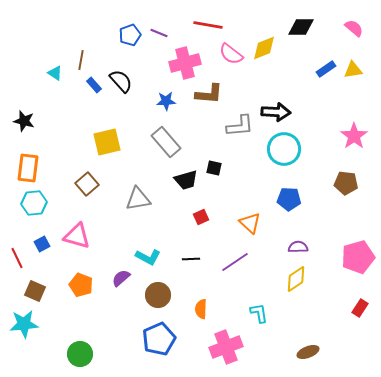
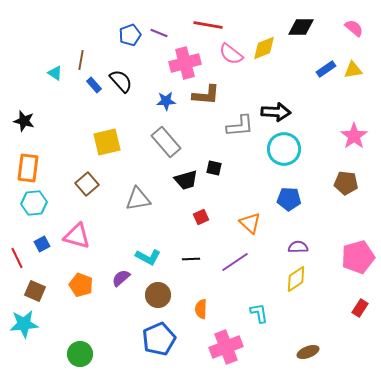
brown L-shape at (209, 94): moved 3 px left, 1 px down
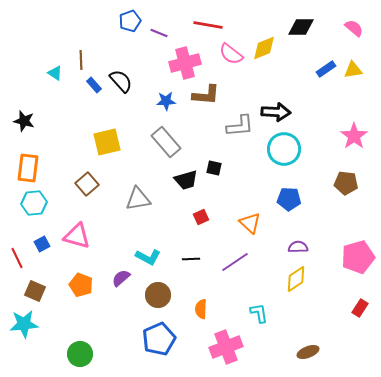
blue pentagon at (130, 35): moved 14 px up
brown line at (81, 60): rotated 12 degrees counterclockwise
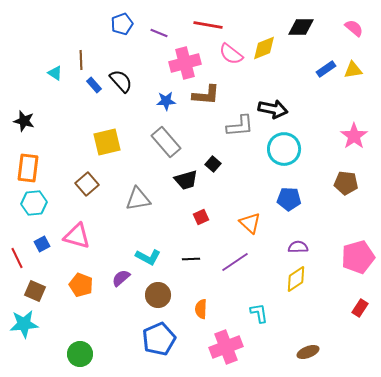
blue pentagon at (130, 21): moved 8 px left, 3 px down
black arrow at (276, 112): moved 3 px left, 3 px up; rotated 8 degrees clockwise
black square at (214, 168): moved 1 px left, 4 px up; rotated 28 degrees clockwise
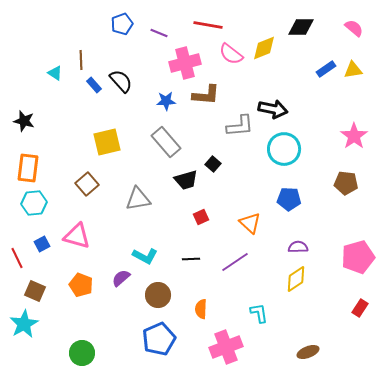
cyan L-shape at (148, 257): moved 3 px left, 1 px up
cyan star at (24, 324): rotated 24 degrees counterclockwise
green circle at (80, 354): moved 2 px right, 1 px up
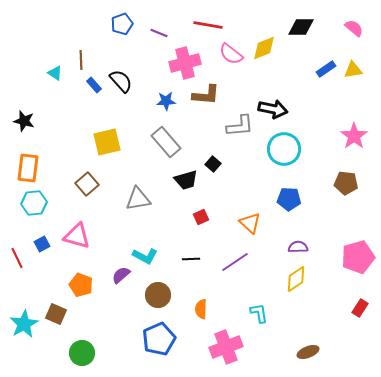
purple semicircle at (121, 278): moved 3 px up
brown square at (35, 291): moved 21 px right, 23 px down
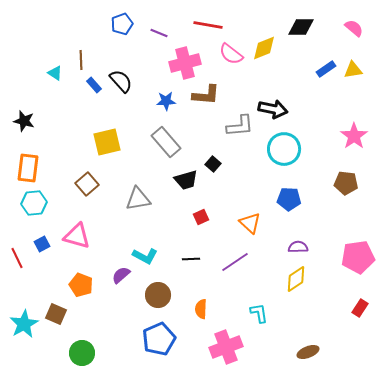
pink pentagon at (358, 257): rotated 8 degrees clockwise
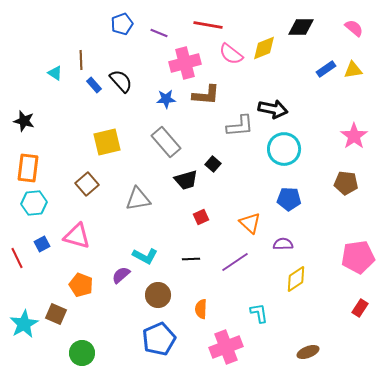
blue star at (166, 101): moved 2 px up
purple semicircle at (298, 247): moved 15 px left, 3 px up
